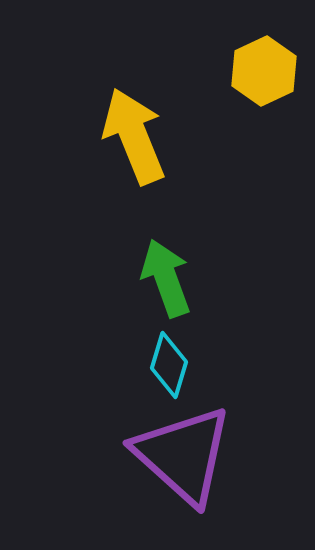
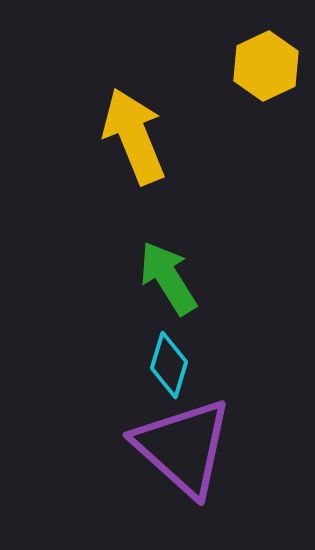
yellow hexagon: moved 2 px right, 5 px up
green arrow: moved 2 px right; rotated 12 degrees counterclockwise
purple triangle: moved 8 px up
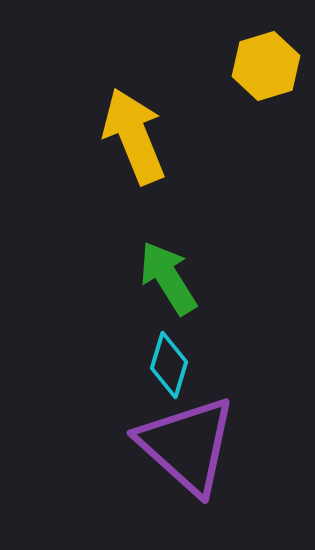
yellow hexagon: rotated 8 degrees clockwise
purple triangle: moved 4 px right, 2 px up
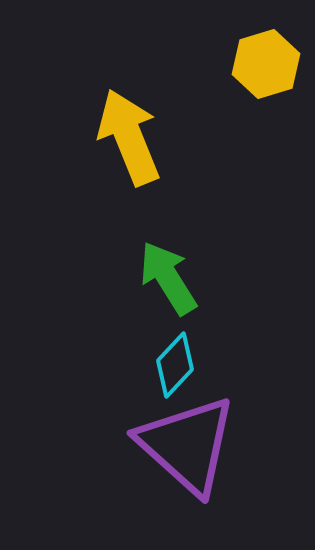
yellow hexagon: moved 2 px up
yellow arrow: moved 5 px left, 1 px down
cyan diamond: moved 6 px right; rotated 26 degrees clockwise
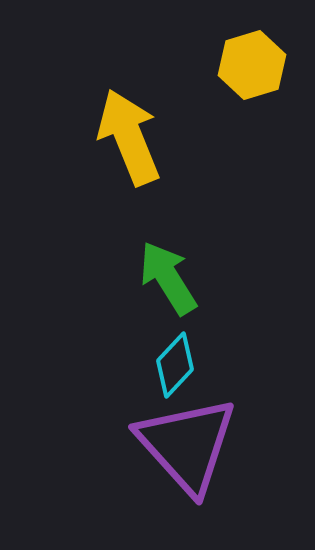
yellow hexagon: moved 14 px left, 1 px down
purple triangle: rotated 6 degrees clockwise
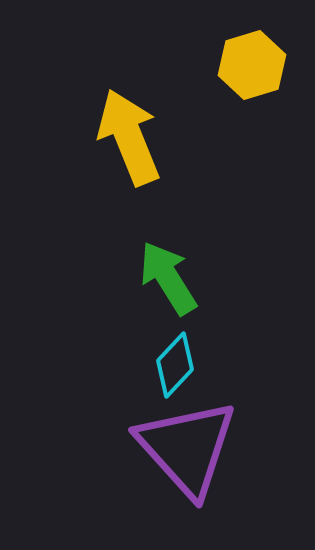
purple triangle: moved 3 px down
